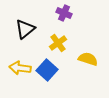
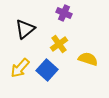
yellow cross: moved 1 px right, 1 px down
yellow arrow: rotated 55 degrees counterclockwise
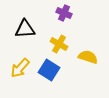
black triangle: rotated 35 degrees clockwise
yellow cross: rotated 24 degrees counterclockwise
yellow semicircle: moved 2 px up
blue square: moved 2 px right; rotated 10 degrees counterclockwise
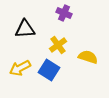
yellow cross: moved 1 px left, 1 px down; rotated 24 degrees clockwise
yellow arrow: rotated 20 degrees clockwise
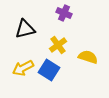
black triangle: rotated 10 degrees counterclockwise
yellow arrow: moved 3 px right
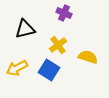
yellow arrow: moved 6 px left
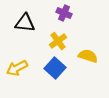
black triangle: moved 6 px up; rotated 20 degrees clockwise
yellow cross: moved 4 px up
yellow semicircle: moved 1 px up
blue square: moved 6 px right, 2 px up; rotated 10 degrees clockwise
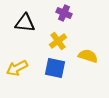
blue square: rotated 30 degrees counterclockwise
